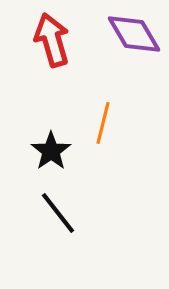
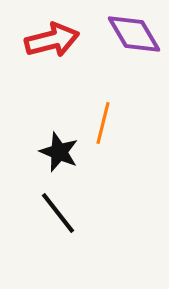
red arrow: rotated 92 degrees clockwise
black star: moved 8 px right, 1 px down; rotated 15 degrees counterclockwise
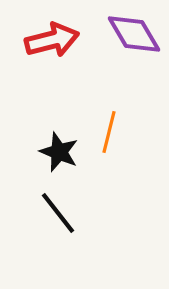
orange line: moved 6 px right, 9 px down
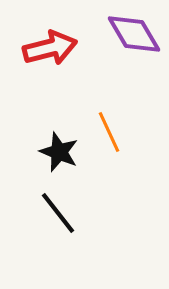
red arrow: moved 2 px left, 8 px down
orange line: rotated 39 degrees counterclockwise
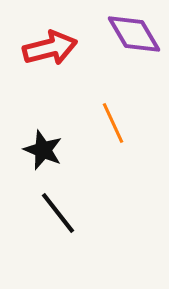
orange line: moved 4 px right, 9 px up
black star: moved 16 px left, 2 px up
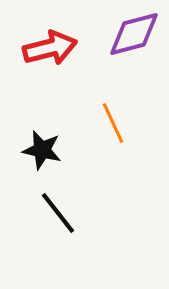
purple diamond: rotated 74 degrees counterclockwise
black star: moved 1 px left; rotated 9 degrees counterclockwise
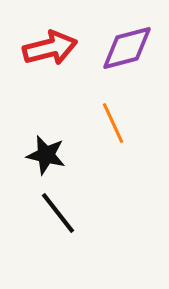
purple diamond: moved 7 px left, 14 px down
black star: moved 4 px right, 5 px down
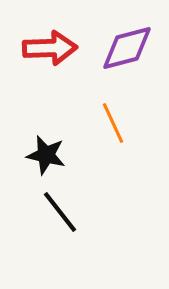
red arrow: rotated 12 degrees clockwise
black line: moved 2 px right, 1 px up
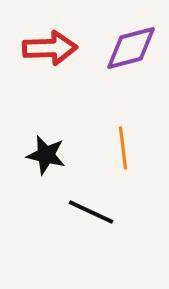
purple diamond: moved 4 px right
orange line: moved 10 px right, 25 px down; rotated 18 degrees clockwise
black line: moved 31 px right; rotated 27 degrees counterclockwise
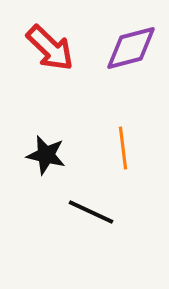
red arrow: rotated 46 degrees clockwise
